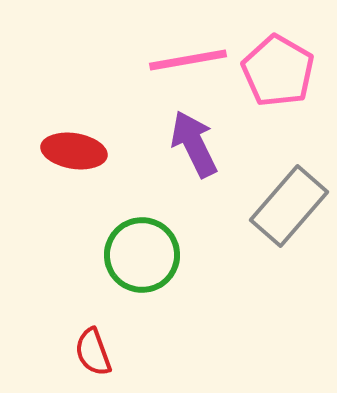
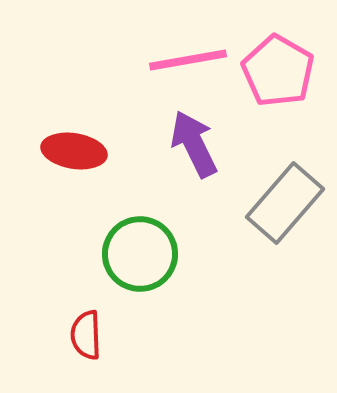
gray rectangle: moved 4 px left, 3 px up
green circle: moved 2 px left, 1 px up
red semicircle: moved 7 px left, 17 px up; rotated 18 degrees clockwise
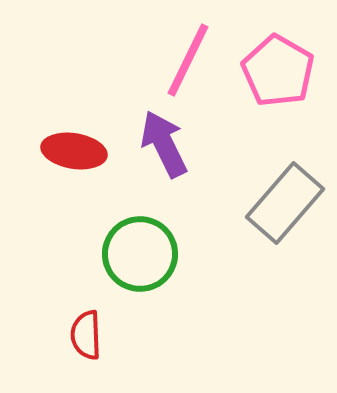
pink line: rotated 54 degrees counterclockwise
purple arrow: moved 30 px left
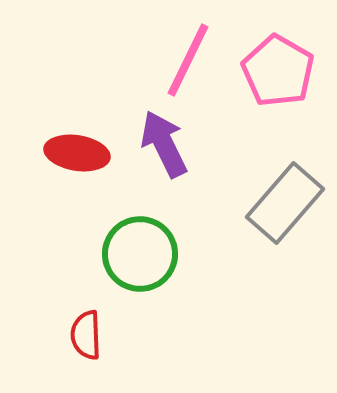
red ellipse: moved 3 px right, 2 px down
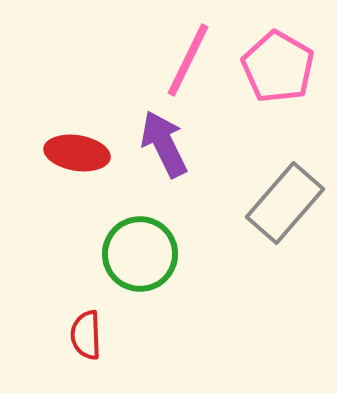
pink pentagon: moved 4 px up
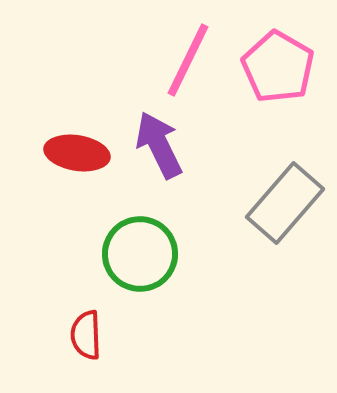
purple arrow: moved 5 px left, 1 px down
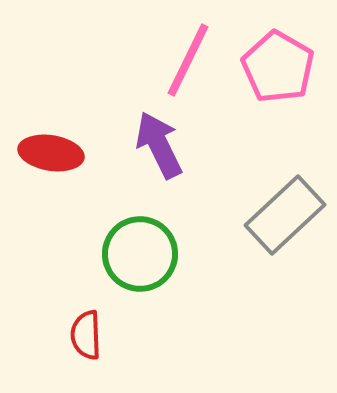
red ellipse: moved 26 px left
gray rectangle: moved 12 px down; rotated 6 degrees clockwise
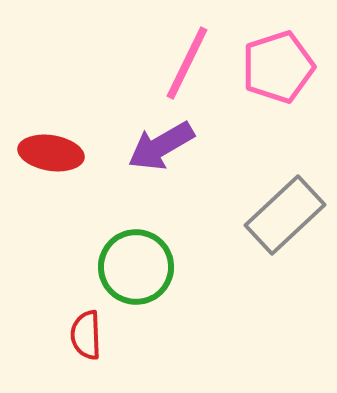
pink line: moved 1 px left, 3 px down
pink pentagon: rotated 24 degrees clockwise
purple arrow: moved 2 px right, 1 px down; rotated 94 degrees counterclockwise
green circle: moved 4 px left, 13 px down
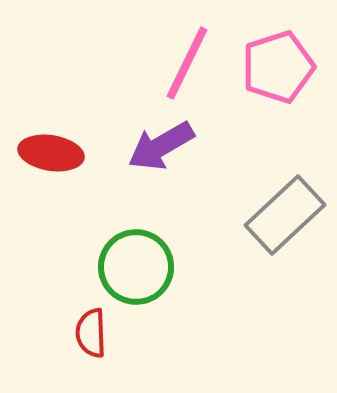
red semicircle: moved 5 px right, 2 px up
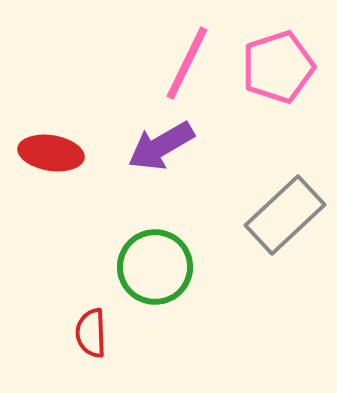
green circle: moved 19 px right
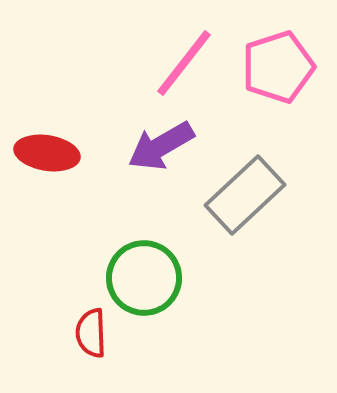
pink line: moved 3 px left; rotated 12 degrees clockwise
red ellipse: moved 4 px left
gray rectangle: moved 40 px left, 20 px up
green circle: moved 11 px left, 11 px down
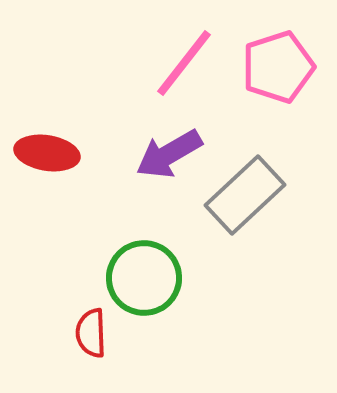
purple arrow: moved 8 px right, 8 px down
